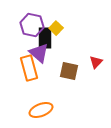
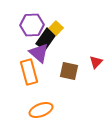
purple hexagon: rotated 15 degrees counterclockwise
black rectangle: moved 1 px right, 1 px down; rotated 35 degrees clockwise
orange rectangle: moved 4 px down
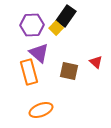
black rectangle: moved 20 px right, 23 px up
red triangle: rotated 32 degrees counterclockwise
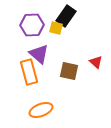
yellow square: rotated 32 degrees counterclockwise
purple triangle: moved 1 px down
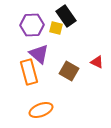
black rectangle: rotated 70 degrees counterclockwise
red triangle: moved 1 px right; rotated 16 degrees counterclockwise
brown square: rotated 18 degrees clockwise
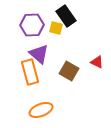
orange rectangle: moved 1 px right
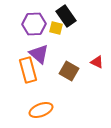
purple hexagon: moved 2 px right, 1 px up
orange rectangle: moved 2 px left, 2 px up
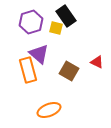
purple hexagon: moved 3 px left, 2 px up; rotated 15 degrees counterclockwise
orange ellipse: moved 8 px right
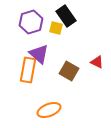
orange rectangle: rotated 25 degrees clockwise
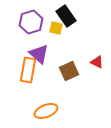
brown square: rotated 36 degrees clockwise
orange ellipse: moved 3 px left, 1 px down
